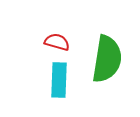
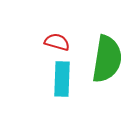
cyan rectangle: moved 3 px right, 1 px up
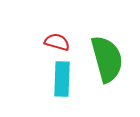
green semicircle: rotated 24 degrees counterclockwise
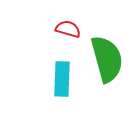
red semicircle: moved 11 px right, 13 px up
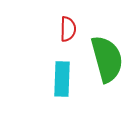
red semicircle: rotated 75 degrees clockwise
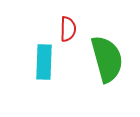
cyan rectangle: moved 18 px left, 17 px up
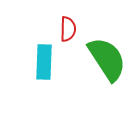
green semicircle: rotated 18 degrees counterclockwise
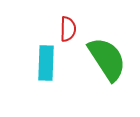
cyan rectangle: moved 2 px right, 1 px down
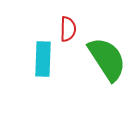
cyan rectangle: moved 3 px left, 4 px up
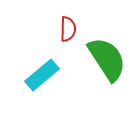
cyan rectangle: moved 1 px left, 16 px down; rotated 48 degrees clockwise
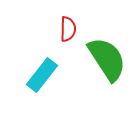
cyan rectangle: rotated 12 degrees counterclockwise
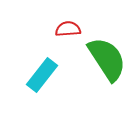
red semicircle: rotated 95 degrees counterclockwise
